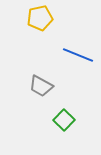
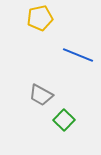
gray trapezoid: moved 9 px down
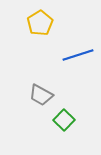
yellow pentagon: moved 5 px down; rotated 20 degrees counterclockwise
blue line: rotated 40 degrees counterclockwise
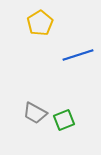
gray trapezoid: moved 6 px left, 18 px down
green square: rotated 25 degrees clockwise
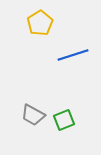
blue line: moved 5 px left
gray trapezoid: moved 2 px left, 2 px down
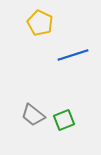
yellow pentagon: rotated 15 degrees counterclockwise
gray trapezoid: rotated 10 degrees clockwise
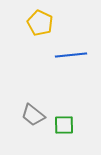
blue line: moved 2 px left; rotated 12 degrees clockwise
green square: moved 5 px down; rotated 20 degrees clockwise
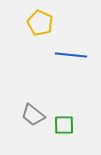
blue line: rotated 12 degrees clockwise
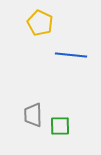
gray trapezoid: rotated 50 degrees clockwise
green square: moved 4 px left, 1 px down
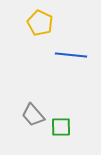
gray trapezoid: rotated 40 degrees counterclockwise
green square: moved 1 px right, 1 px down
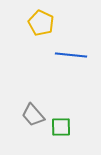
yellow pentagon: moved 1 px right
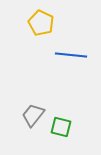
gray trapezoid: rotated 80 degrees clockwise
green square: rotated 15 degrees clockwise
